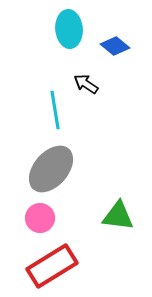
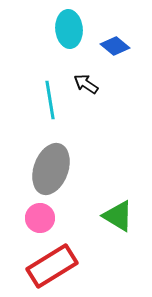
cyan line: moved 5 px left, 10 px up
gray ellipse: rotated 21 degrees counterclockwise
green triangle: rotated 24 degrees clockwise
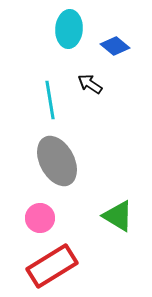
cyan ellipse: rotated 9 degrees clockwise
black arrow: moved 4 px right
gray ellipse: moved 6 px right, 8 px up; rotated 48 degrees counterclockwise
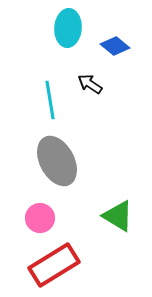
cyan ellipse: moved 1 px left, 1 px up
red rectangle: moved 2 px right, 1 px up
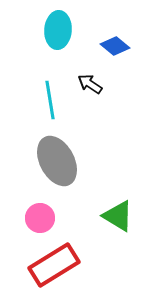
cyan ellipse: moved 10 px left, 2 px down
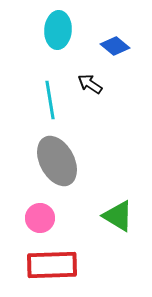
red rectangle: moved 2 px left; rotated 30 degrees clockwise
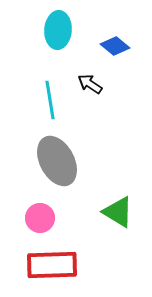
green triangle: moved 4 px up
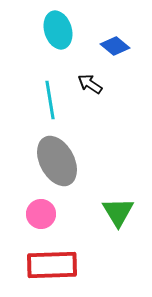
cyan ellipse: rotated 21 degrees counterclockwise
green triangle: rotated 28 degrees clockwise
pink circle: moved 1 px right, 4 px up
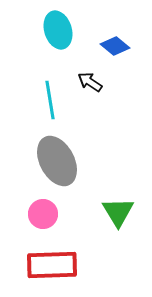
black arrow: moved 2 px up
pink circle: moved 2 px right
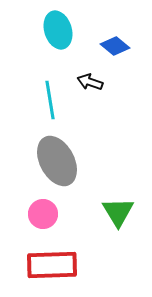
black arrow: rotated 15 degrees counterclockwise
